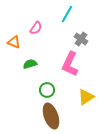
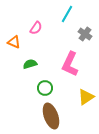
gray cross: moved 4 px right, 5 px up
green circle: moved 2 px left, 2 px up
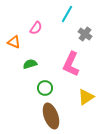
pink L-shape: moved 1 px right
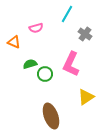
pink semicircle: rotated 40 degrees clockwise
green circle: moved 14 px up
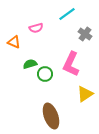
cyan line: rotated 24 degrees clockwise
yellow triangle: moved 1 px left, 3 px up
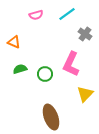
pink semicircle: moved 13 px up
green semicircle: moved 10 px left, 5 px down
yellow triangle: rotated 12 degrees counterclockwise
brown ellipse: moved 1 px down
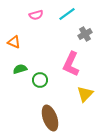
gray cross: rotated 24 degrees clockwise
green circle: moved 5 px left, 6 px down
brown ellipse: moved 1 px left, 1 px down
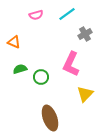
green circle: moved 1 px right, 3 px up
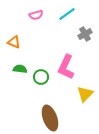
pink L-shape: moved 5 px left, 3 px down
green semicircle: rotated 24 degrees clockwise
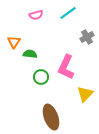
cyan line: moved 1 px right, 1 px up
gray cross: moved 2 px right, 3 px down
orange triangle: rotated 40 degrees clockwise
green semicircle: moved 10 px right, 15 px up
brown ellipse: moved 1 px right, 1 px up
